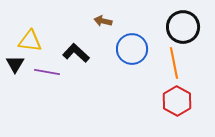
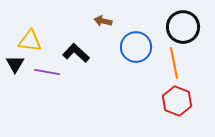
blue circle: moved 4 px right, 2 px up
red hexagon: rotated 8 degrees counterclockwise
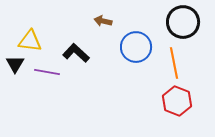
black circle: moved 5 px up
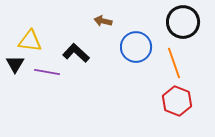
orange line: rotated 8 degrees counterclockwise
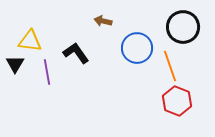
black circle: moved 5 px down
blue circle: moved 1 px right, 1 px down
black L-shape: rotated 12 degrees clockwise
orange line: moved 4 px left, 3 px down
purple line: rotated 70 degrees clockwise
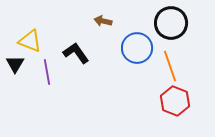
black circle: moved 12 px left, 4 px up
yellow triangle: rotated 15 degrees clockwise
red hexagon: moved 2 px left
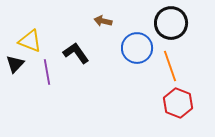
black triangle: rotated 12 degrees clockwise
red hexagon: moved 3 px right, 2 px down
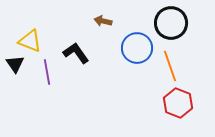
black triangle: rotated 18 degrees counterclockwise
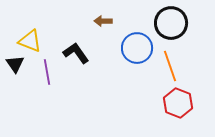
brown arrow: rotated 12 degrees counterclockwise
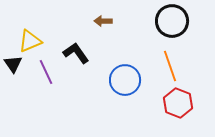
black circle: moved 1 px right, 2 px up
yellow triangle: rotated 45 degrees counterclockwise
blue circle: moved 12 px left, 32 px down
black triangle: moved 2 px left
purple line: moved 1 px left; rotated 15 degrees counterclockwise
